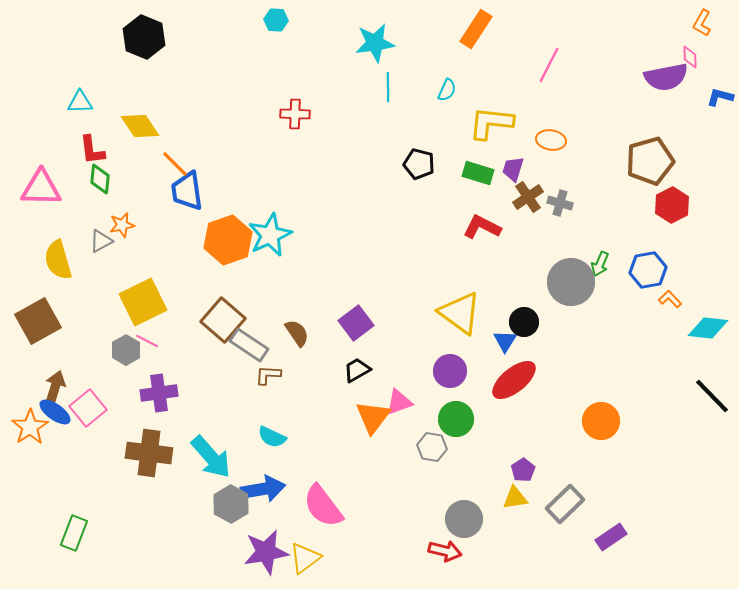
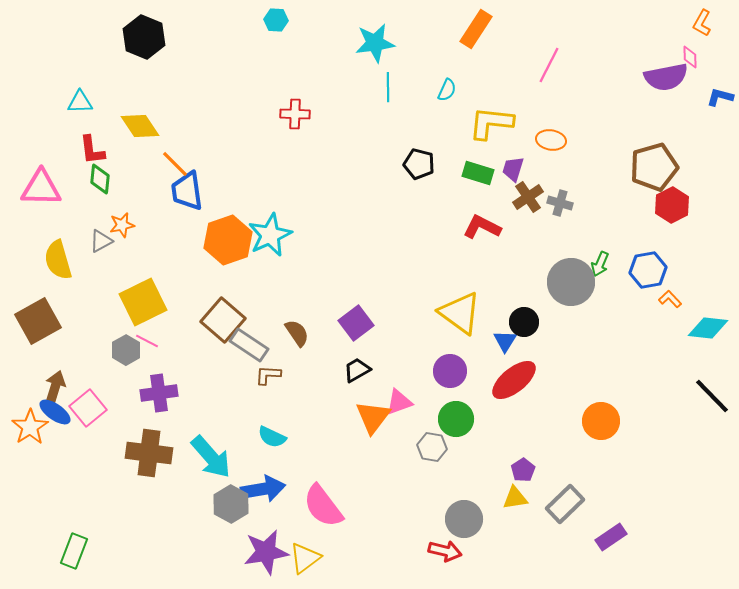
brown pentagon at (650, 161): moved 4 px right, 6 px down
green rectangle at (74, 533): moved 18 px down
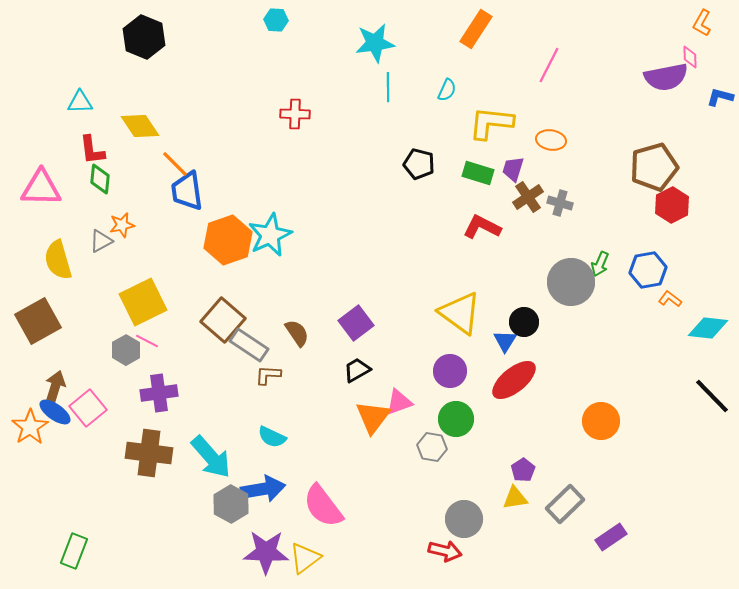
orange L-shape at (670, 299): rotated 10 degrees counterclockwise
purple star at (266, 552): rotated 12 degrees clockwise
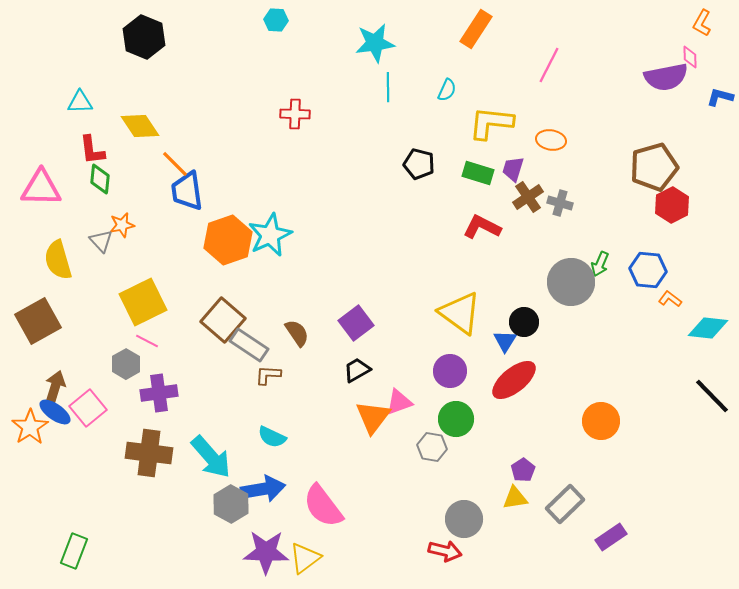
gray triangle at (101, 241): rotated 45 degrees counterclockwise
blue hexagon at (648, 270): rotated 15 degrees clockwise
gray hexagon at (126, 350): moved 14 px down
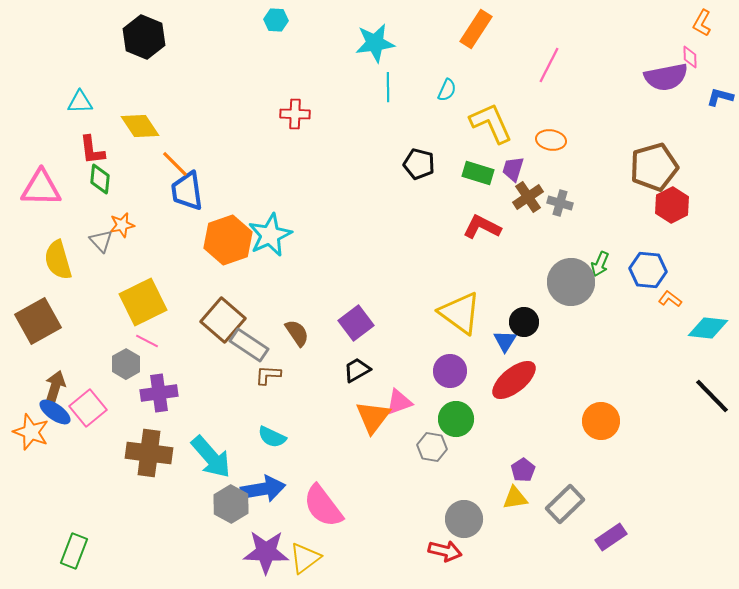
yellow L-shape at (491, 123): rotated 60 degrees clockwise
orange star at (30, 427): moved 1 px right, 5 px down; rotated 18 degrees counterclockwise
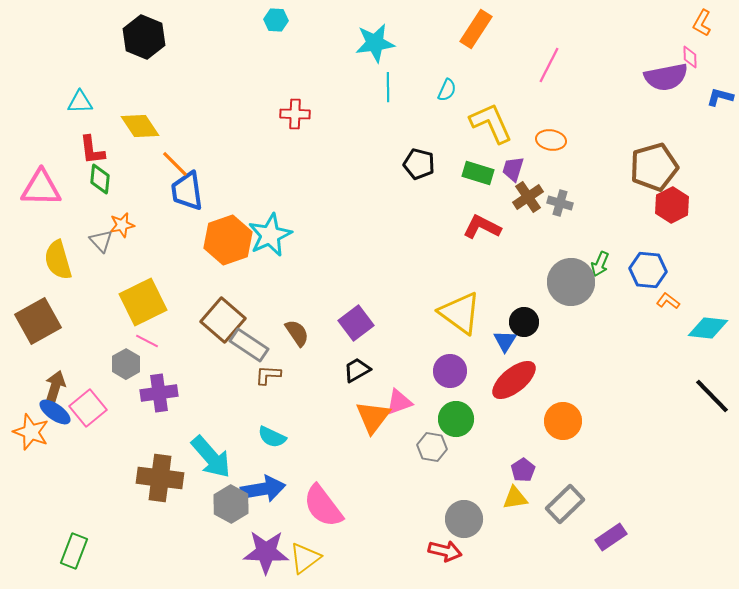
orange L-shape at (670, 299): moved 2 px left, 2 px down
orange circle at (601, 421): moved 38 px left
brown cross at (149, 453): moved 11 px right, 25 px down
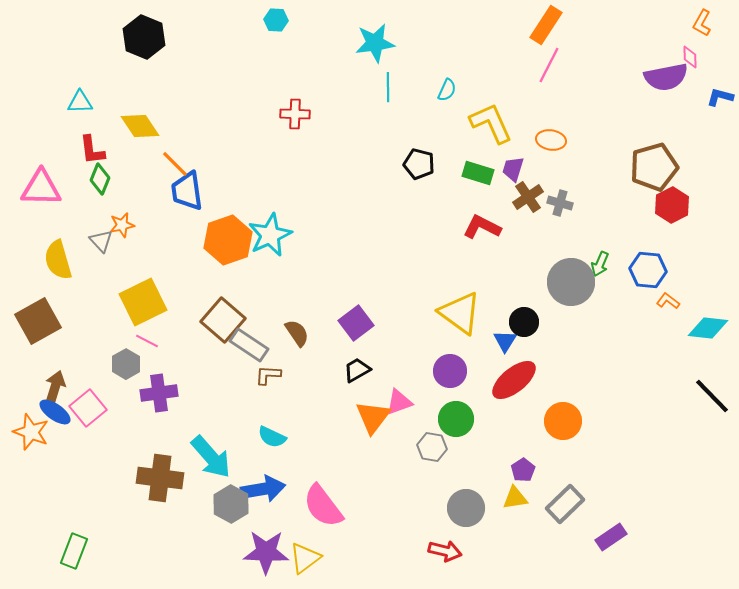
orange rectangle at (476, 29): moved 70 px right, 4 px up
green diamond at (100, 179): rotated 16 degrees clockwise
gray circle at (464, 519): moved 2 px right, 11 px up
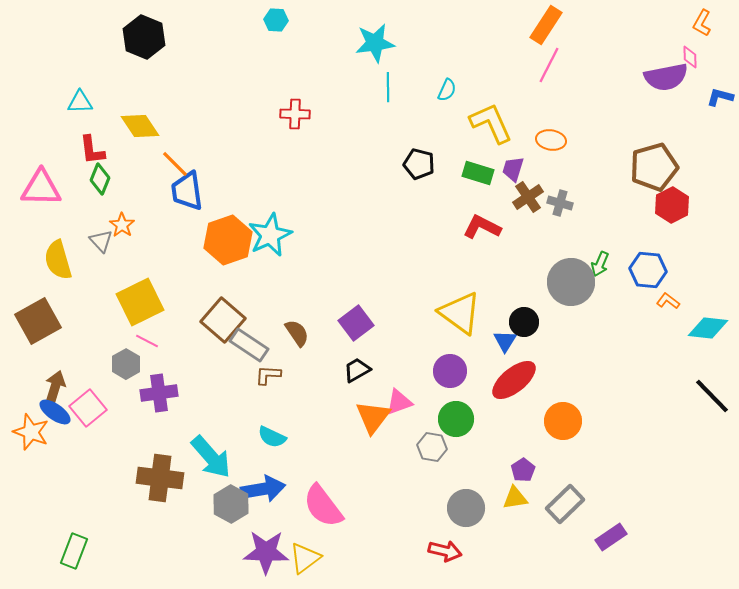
orange star at (122, 225): rotated 25 degrees counterclockwise
yellow square at (143, 302): moved 3 px left
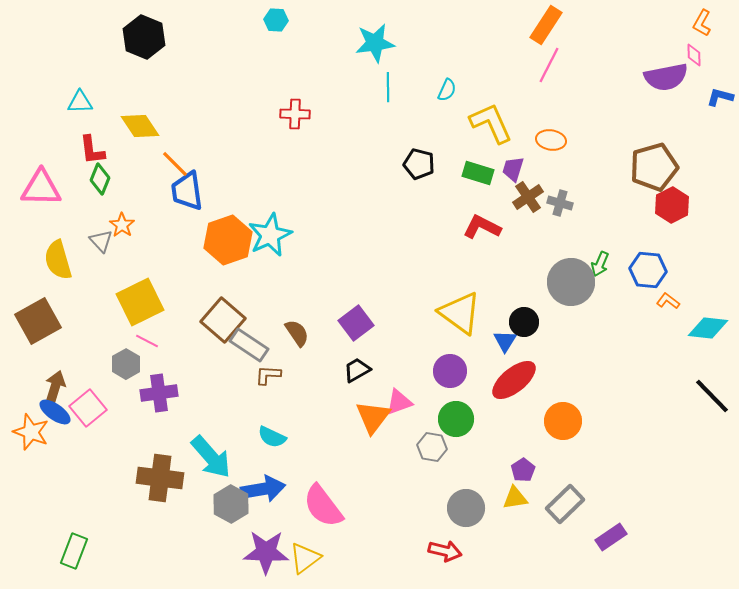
pink diamond at (690, 57): moved 4 px right, 2 px up
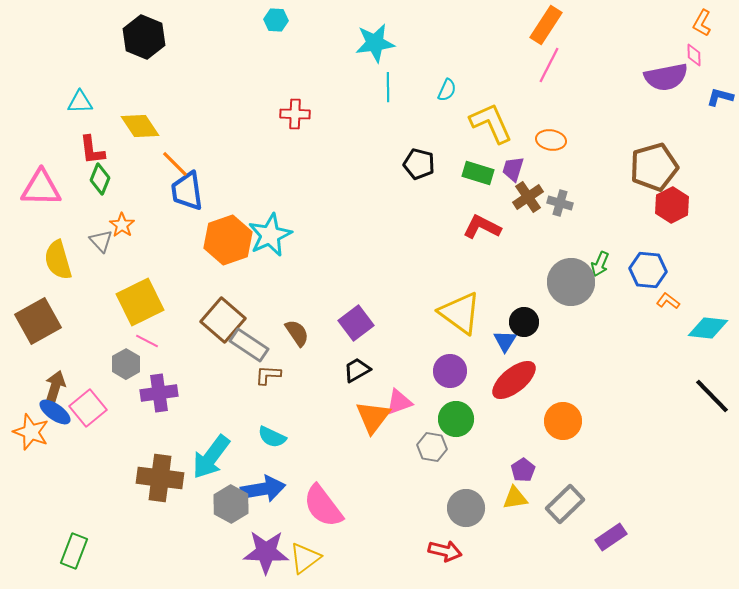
cyan arrow at (211, 457): rotated 78 degrees clockwise
